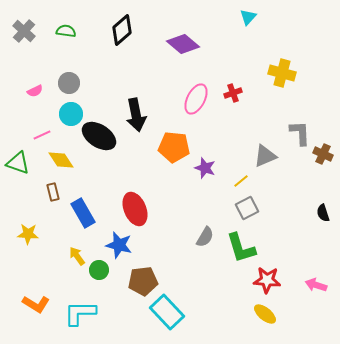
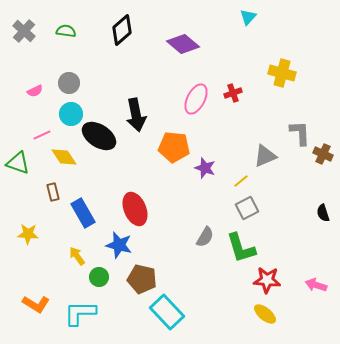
yellow diamond: moved 3 px right, 3 px up
green circle: moved 7 px down
brown pentagon: moved 1 px left, 2 px up; rotated 20 degrees clockwise
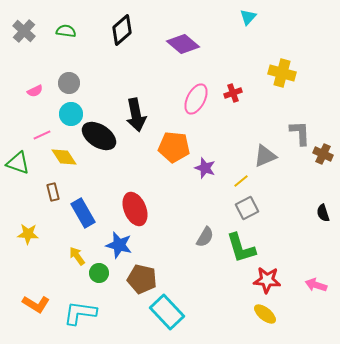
green circle: moved 4 px up
cyan L-shape: rotated 8 degrees clockwise
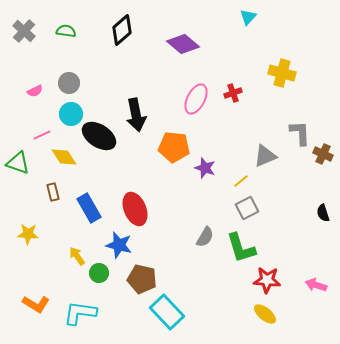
blue rectangle: moved 6 px right, 5 px up
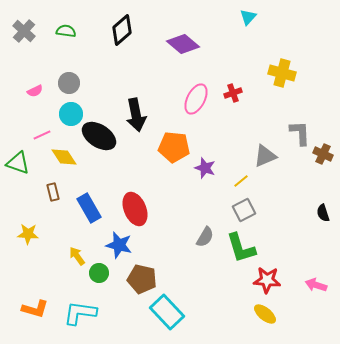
gray square: moved 3 px left, 2 px down
orange L-shape: moved 1 px left, 5 px down; rotated 16 degrees counterclockwise
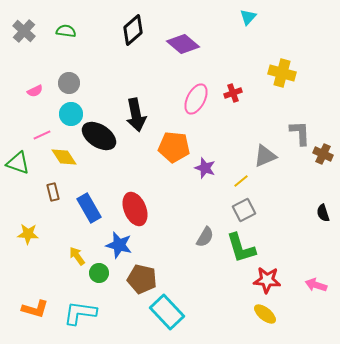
black diamond: moved 11 px right
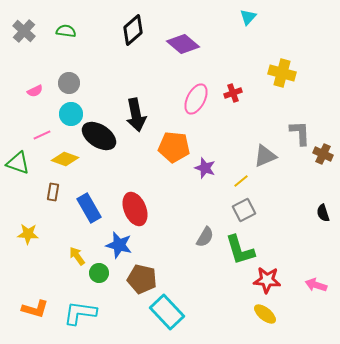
yellow diamond: moved 1 px right, 2 px down; rotated 36 degrees counterclockwise
brown rectangle: rotated 24 degrees clockwise
green L-shape: moved 1 px left, 2 px down
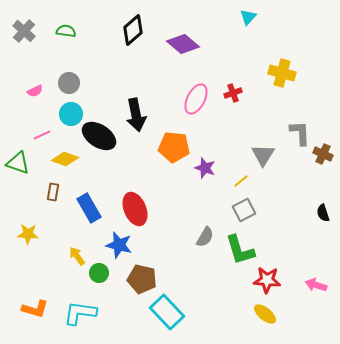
gray triangle: moved 2 px left, 1 px up; rotated 35 degrees counterclockwise
